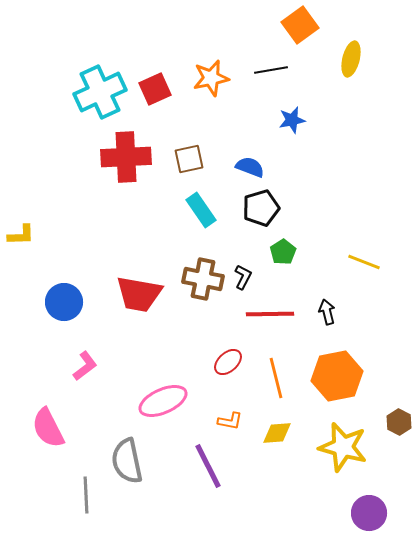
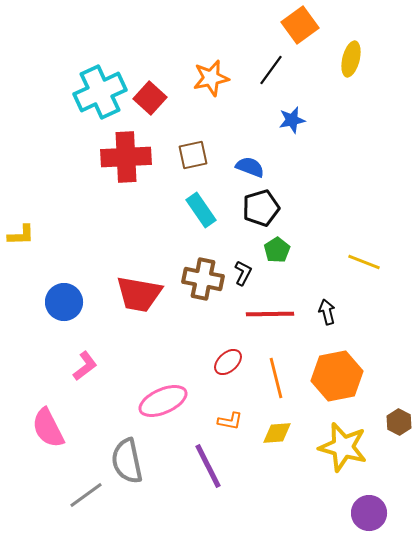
black line: rotated 44 degrees counterclockwise
red square: moved 5 px left, 9 px down; rotated 24 degrees counterclockwise
brown square: moved 4 px right, 4 px up
green pentagon: moved 6 px left, 2 px up
black L-shape: moved 4 px up
gray line: rotated 57 degrees clockwise
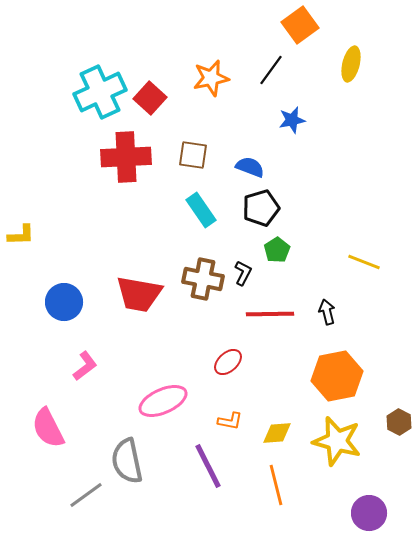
yellow ellipse: moved 5 px down
brown square: rotated 20 degrees clockwise
orange line: moved 107 px down
yellow star: moved 6 px left, 6 px up
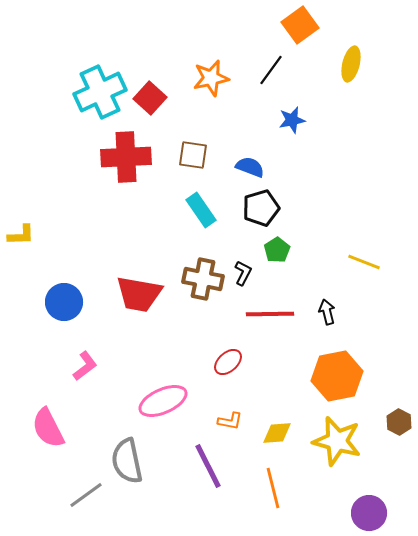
orange line: moved 3 px left, 3 px down
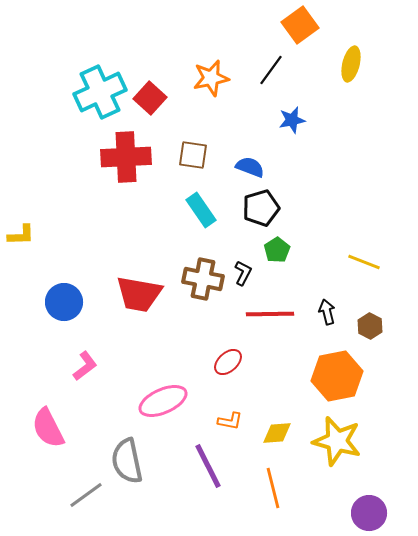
brown hexagon: moved 29 px left, 96 px up
